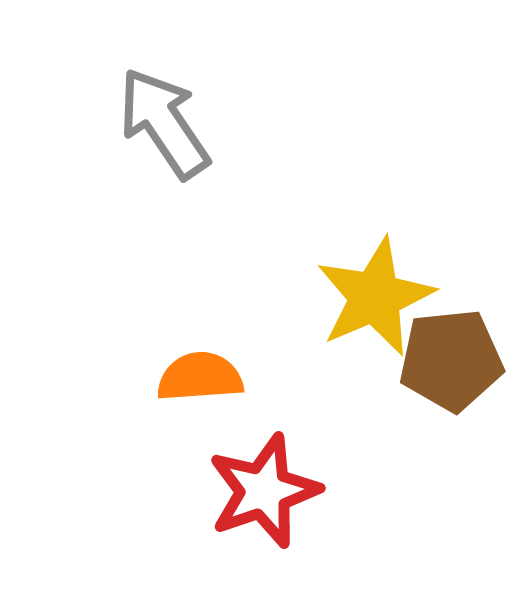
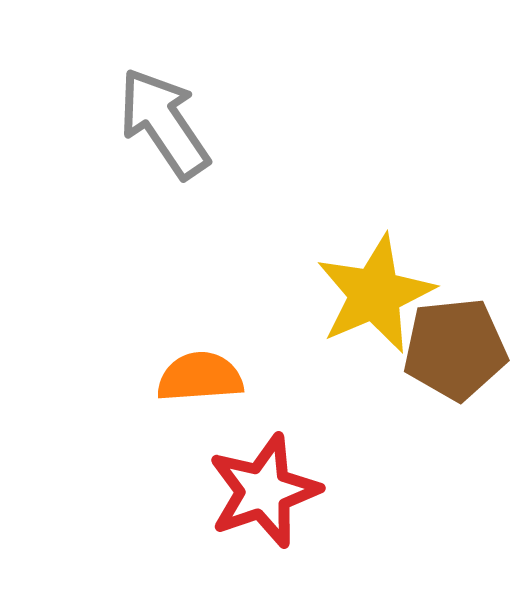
yellow star: moved 3 px up
brown pentagon: moved 4 px right, 11 px up
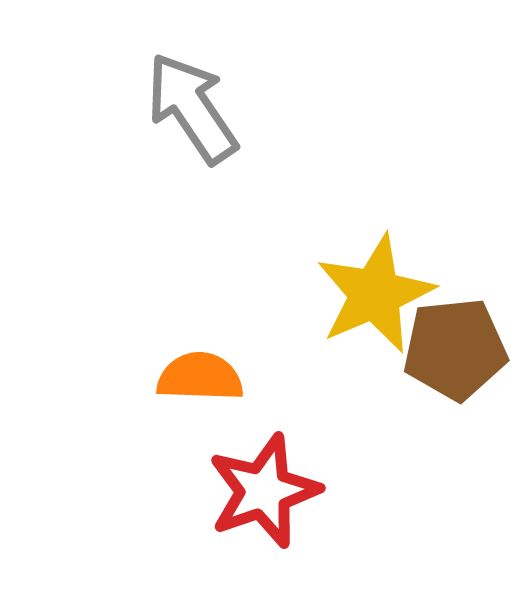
gray arrow: moved 28 px right, 15 px up
orange semicircle: rotated 6 degrees clockwise
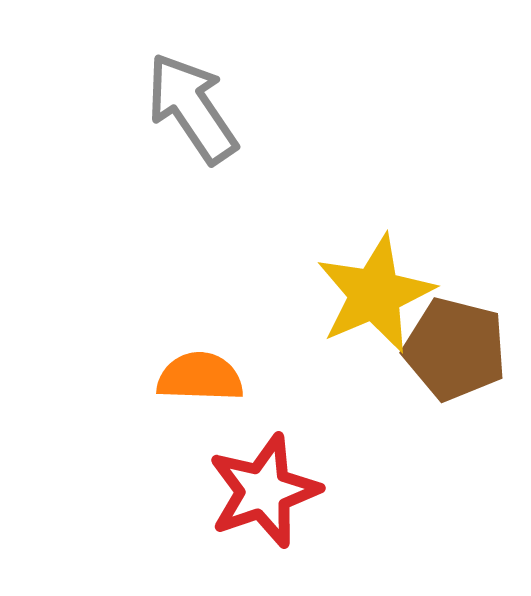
brown pentagon: rotated 20 degrees clockwise
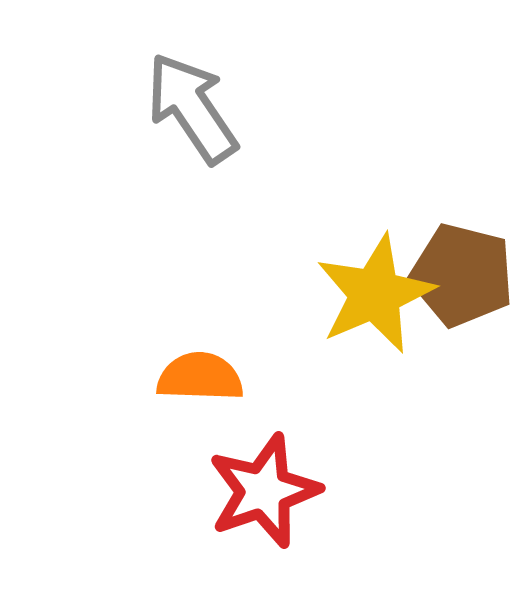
brown pentagon: moved 7 px right, 74 px up
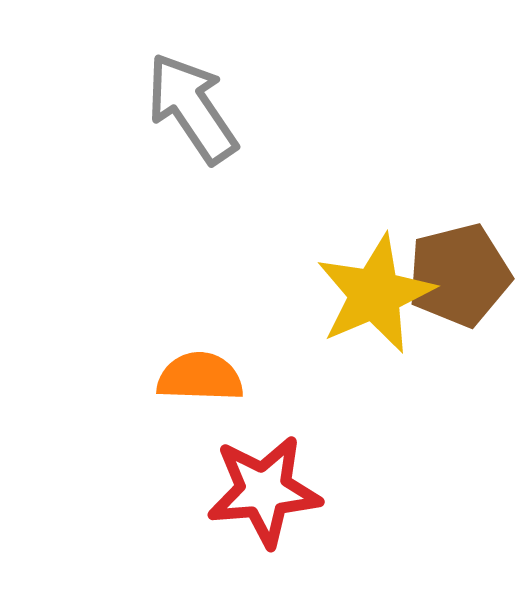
brown pentagon: moved 3 px left; rotated 28 degrees counterclockwise
red star: rotated 14 degrees clockwise
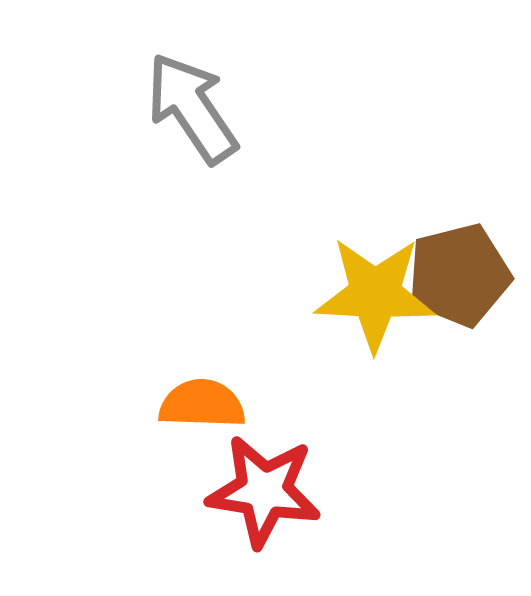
yellow star: rotated 26 degrees clockwise
orange semicircle: moved 2 px right, 27 px down
red star: rotated 14 degrees clockwise
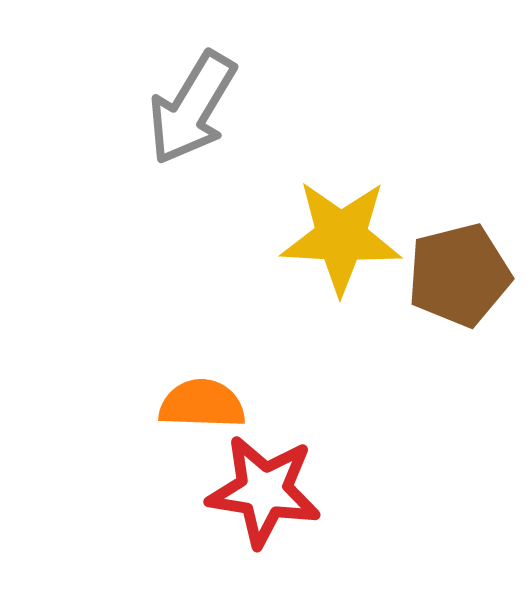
gray arrow: rotated 115 degrees counterclockwise
yellow star: moved 34 px left, 57 px up
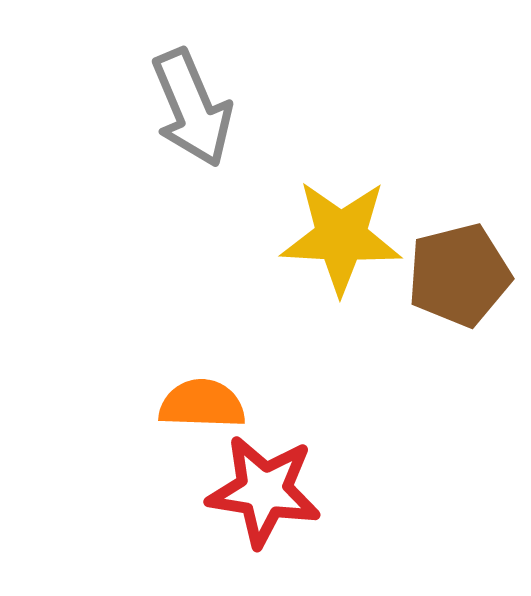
gray arrow: rotated 54 degrees counterclockwise
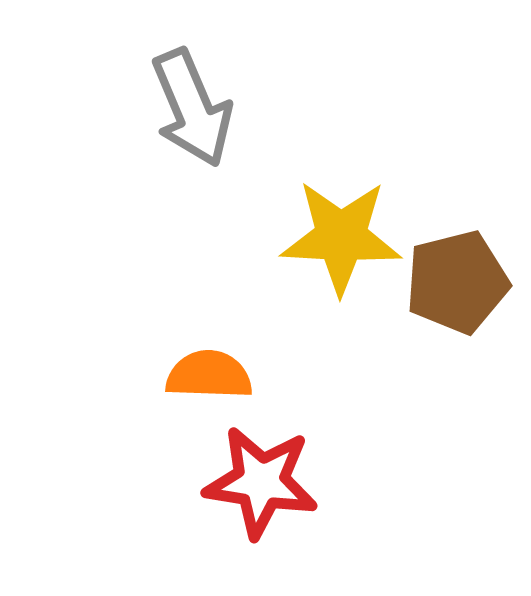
brown pentagon: moved 2 px left, 7 px down
orange semicircle: moved 7 px right, 29 px up
red star: moved 3 px left, 9 px up
